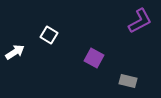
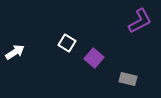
white square: moved 18 px right, 8 px down
purple square: rotated 12 degrees clockwise
gray rectangle: moved 2 px up
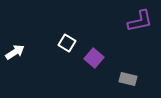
purple L-shape: rotated 16 degrees clockwise
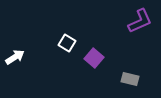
purple L-shape: rotated 12 degrees counterclockwise
white arrow: moved 5 px down
gray rectangle: moved 2 px right
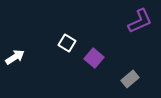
gray rectangle: rotated 54 degrees counterclockwise
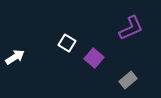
purple L-shape: moved 9 px left, 7 px down
gray rectangle: moved 2 px left, 1 px down
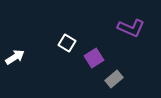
purple L-shape: rotated 48 degrees clockwise
purple square: rotated 18 degrees clockwise
gray rectangle: moved 14 px left, 1 px up
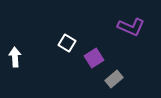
purple L-shape: moved 1 px up
white arrow: rotated 60 degrees counterclockwise
